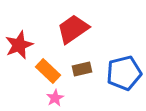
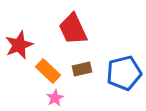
red trapezoid: rotated 80 degrees counterclockwise
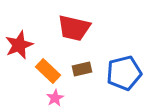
red trapezoid: moved 1 px right, 1 px up; rotated 52 degrees counterclockwise
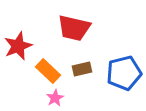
red star: moved 1 px left, 1 px down
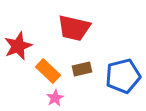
blue pentagon: moved 1 px left, 3 px down
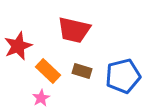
red trapezoid: moved 2 px down
brown rectangle: moved 2 px down; rotated 30 degrees clockwise
pink star: moved 14 px left
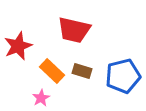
orange rectangle: moved 4 px right
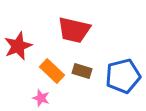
pink star: rotated 24 degrees counterclockwise
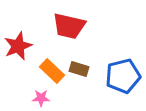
red trapezoid: moved 5 px left, 4 px up
brown rectangle: moved 3 px left, 2 px up
pink star: rotated 18 degrees counterclockwise
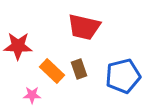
red trapezoid: moved 15 px right, 1 px down
red star: rotated 24 degrees clockwise
brown rectangle: rotated 54 degrees clockwise
pink star: moved 9 px left, 3 px up
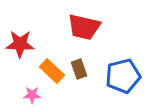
red star: moved 2 px right, 2 px up
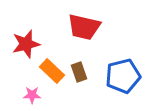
red star: moved 6 px right; rotated 16 degrees counterclockwise
brown rectangle: moved 3 px down
